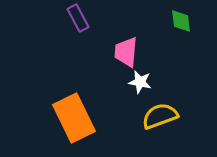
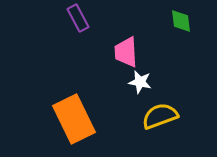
pink trapezoid: rotated 8 degrees counterclockwise
orange rectangle: moved 1 px down
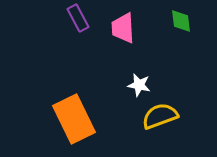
pink trapezoid: moved 3 px left, 24 px up
white star: moved 1 px left, 3 px down
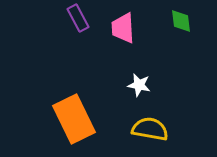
yellow semicircle: moved 10 px left, 13 px down; rotated 30 degrees clockwise
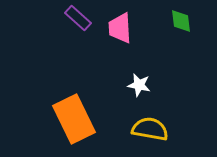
purple rectangle: rotated 20 degrees counterclockwise
pink trapezoid: moved 3 px left
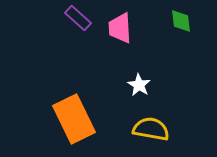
white star: rotated 20 degrees clockwise
yellow semicircle: moved 1 px right
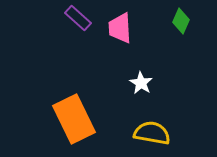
green diamond: rotated 30 degrees clockwise
white star: moved 2 px right, 2 px up
yellow semicircle: moved 1 px right, 4 px down
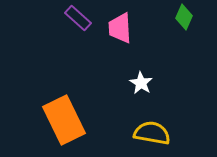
green diamond: moved 3 px right, 4 px up
orange rectangle: moved 10 px left, 1 px down
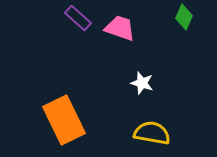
pink trapezoid: rotated 112 degrees clockwise
white star: moved 1 px right; rotated 15 degrees counterclockwise
